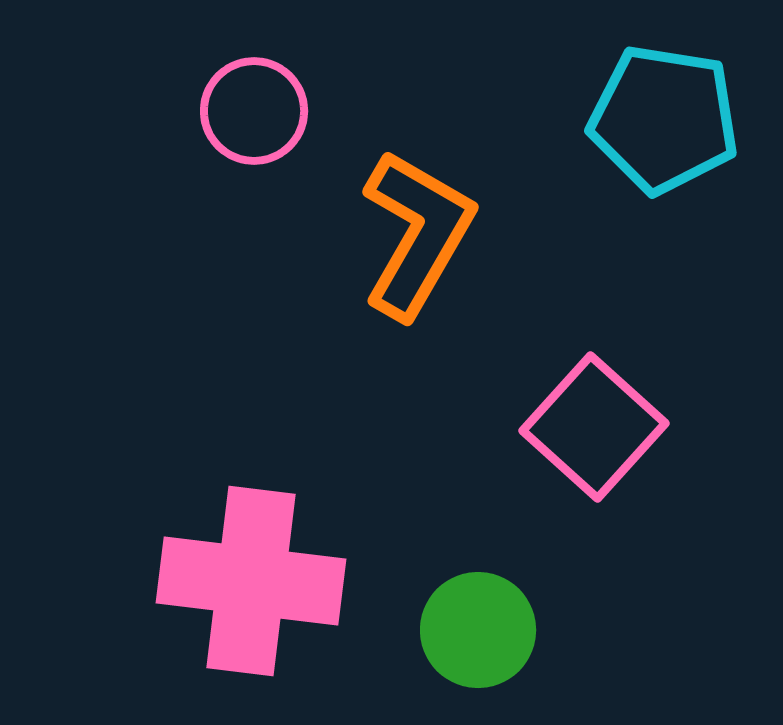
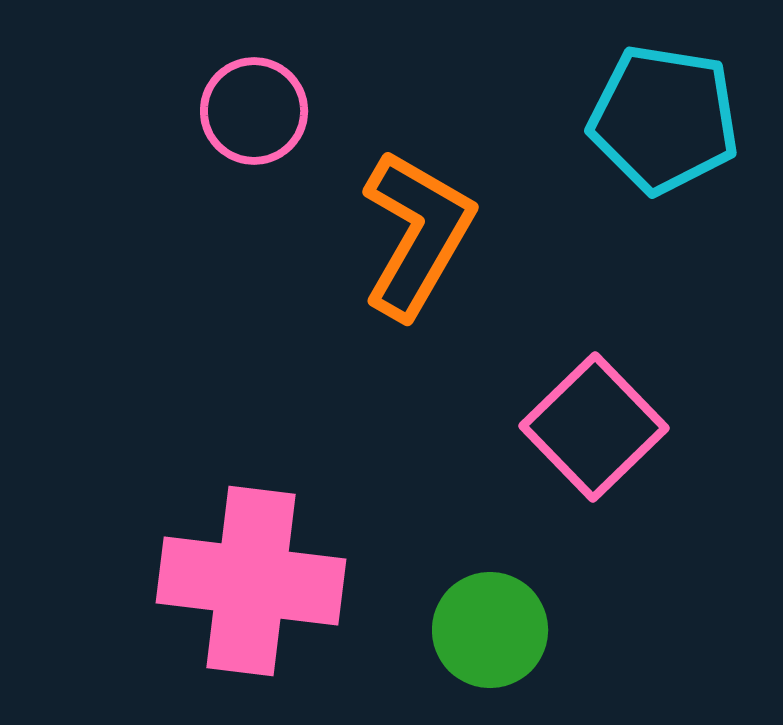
pink square: rotated 4 degrees clockwise
green circle: moved 12 px right
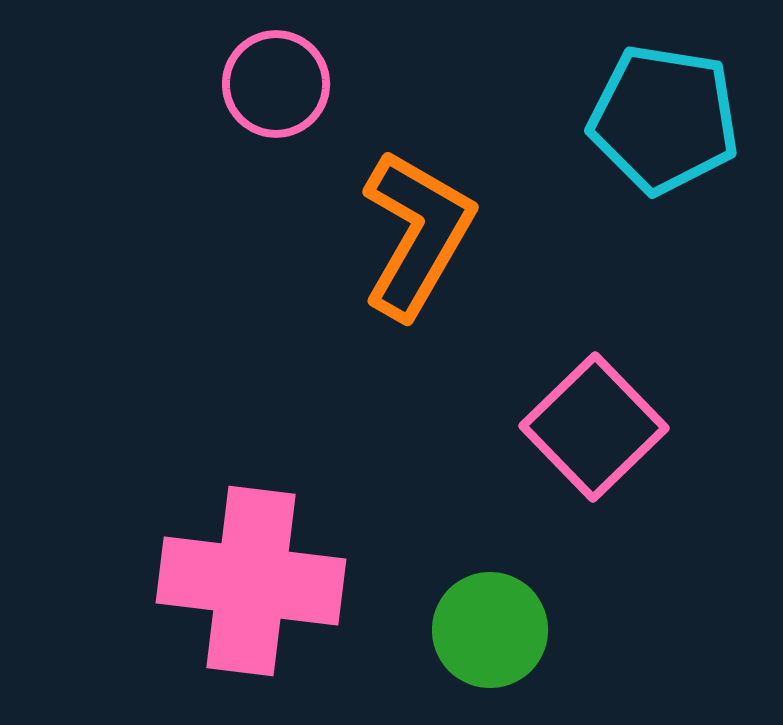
pink circle: moved 22 px right, 27 px up
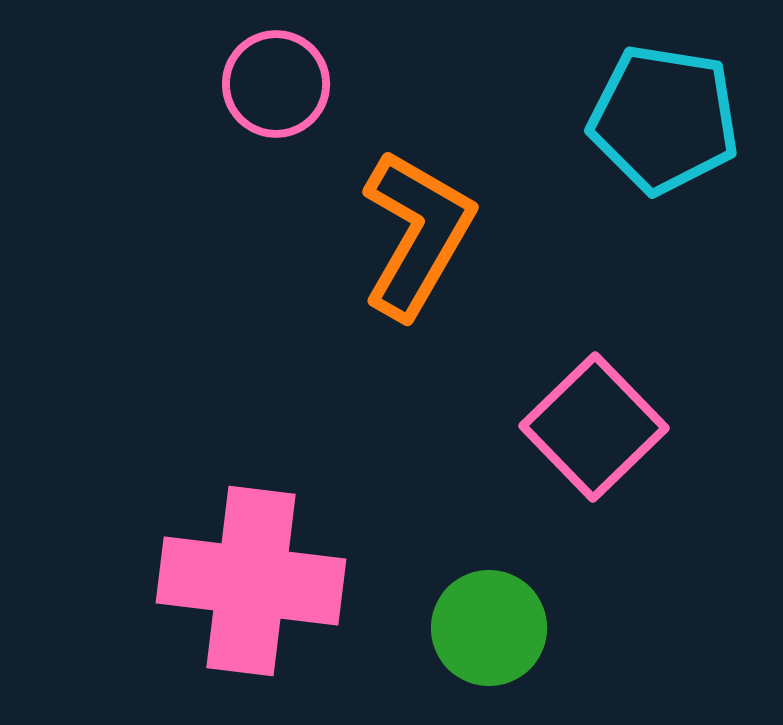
green circle: moved 1 px left, 2 px up
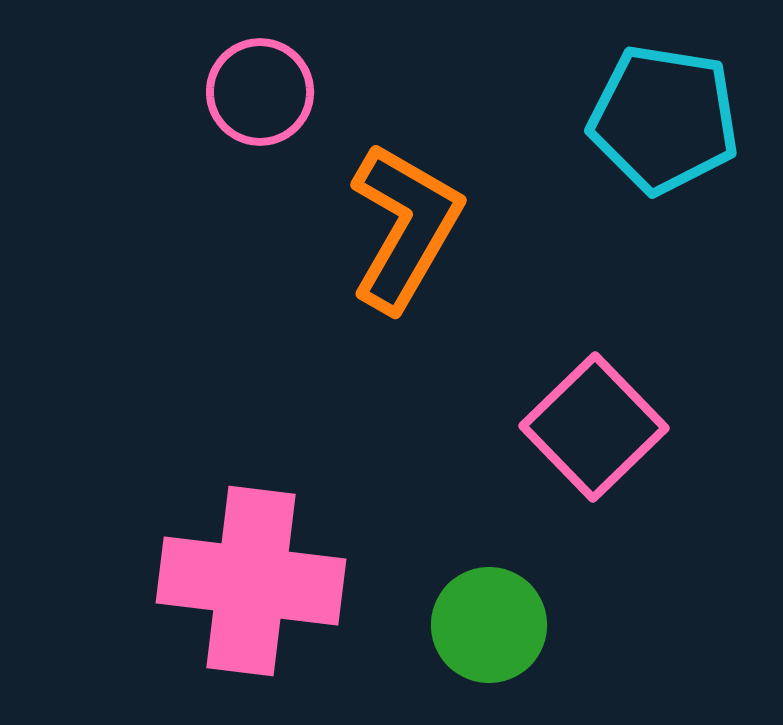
pink circle: moved 16 px left, 8 px down
orange L-shape: moved 12 px left, 7 px up
green circle: moved 3 px up
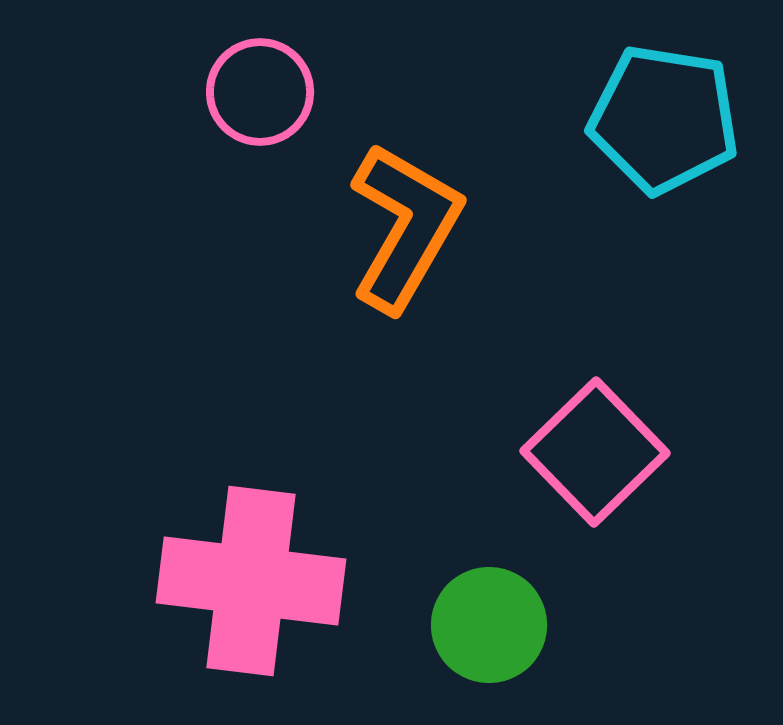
pink square: moved 1 px right, 25 px down
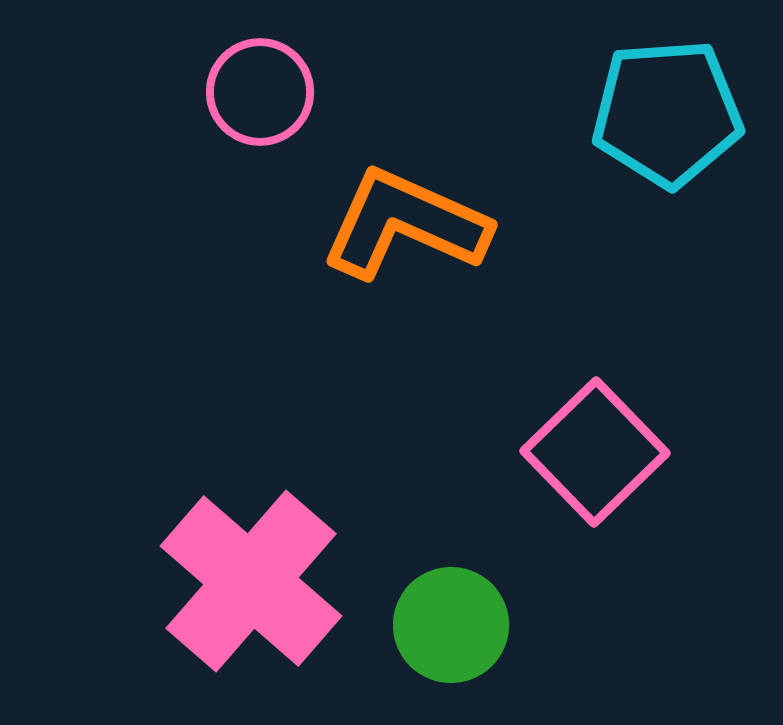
cyan pentagon: moved 3 px right, 6 px up; rotated 13 degrees counterclockwise
orange L-shape: moved 3 px up; rotated 96 degrees counterclockwise
pink cross: rotated 34 degrees clockwise
green circle: moved 38 px left
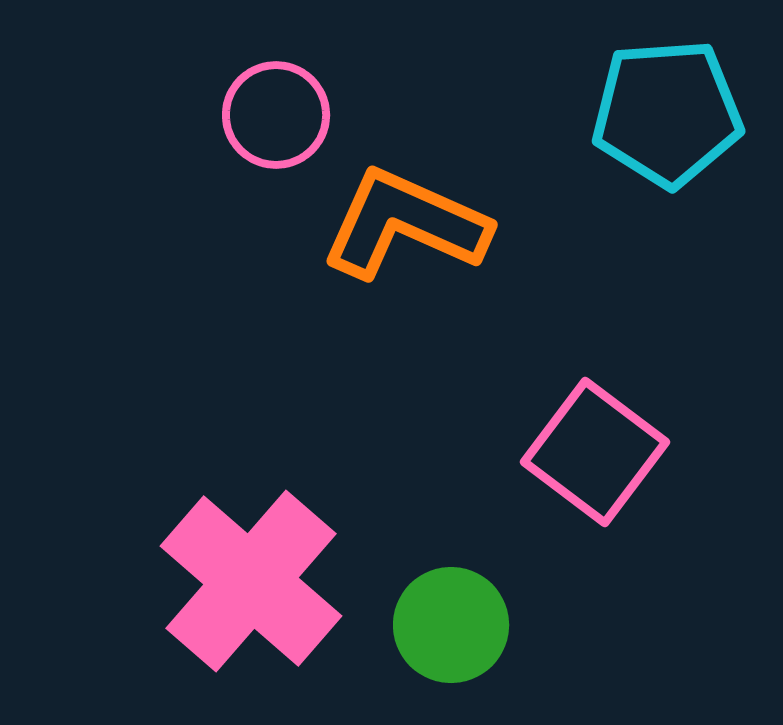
pink circle: moved 16 px right, 23 px down
pink square: rotated 9 degrees counterclockwise
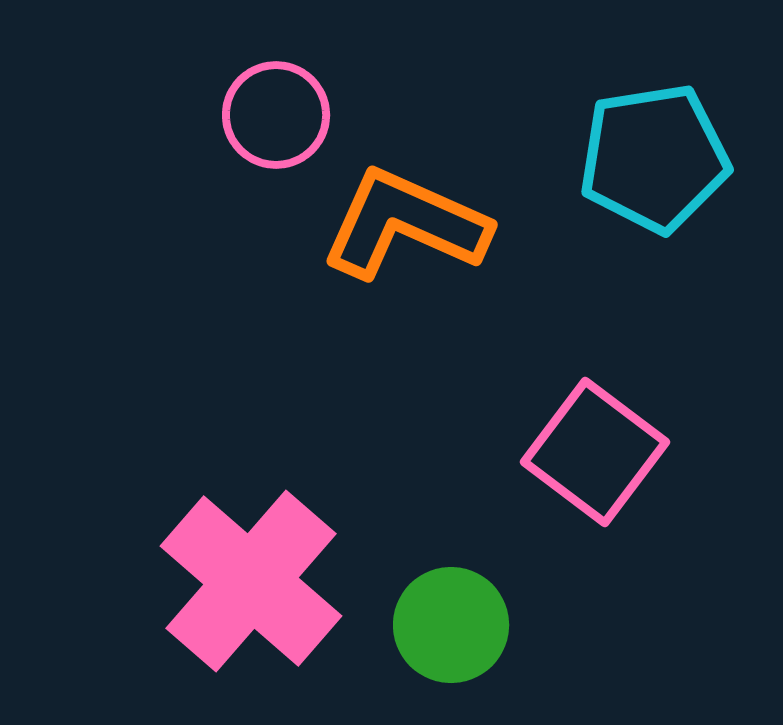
cyan pentagon: moved 13 px left, 45 px down; rotated 5 degrees counterclockwise
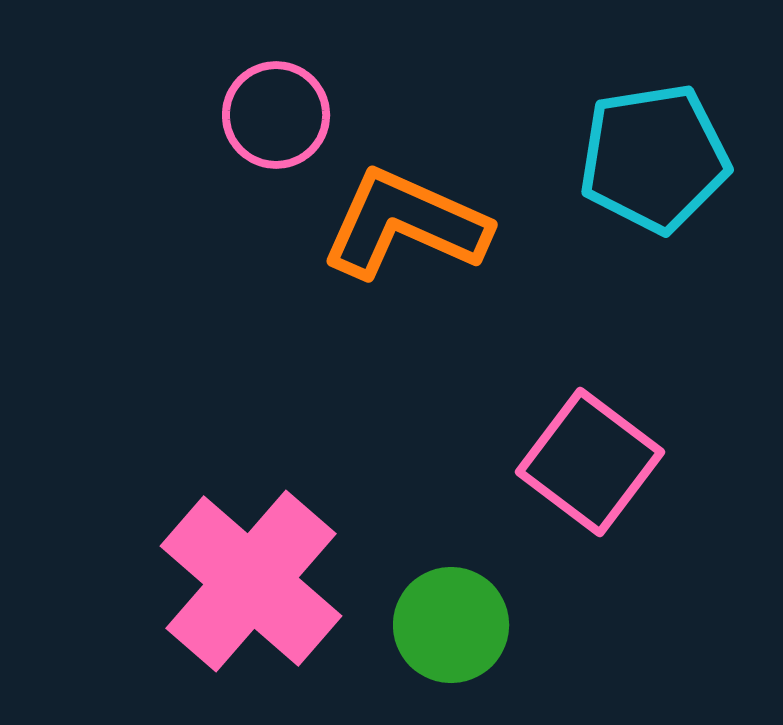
pink square: moved 5 px left, 10 px down
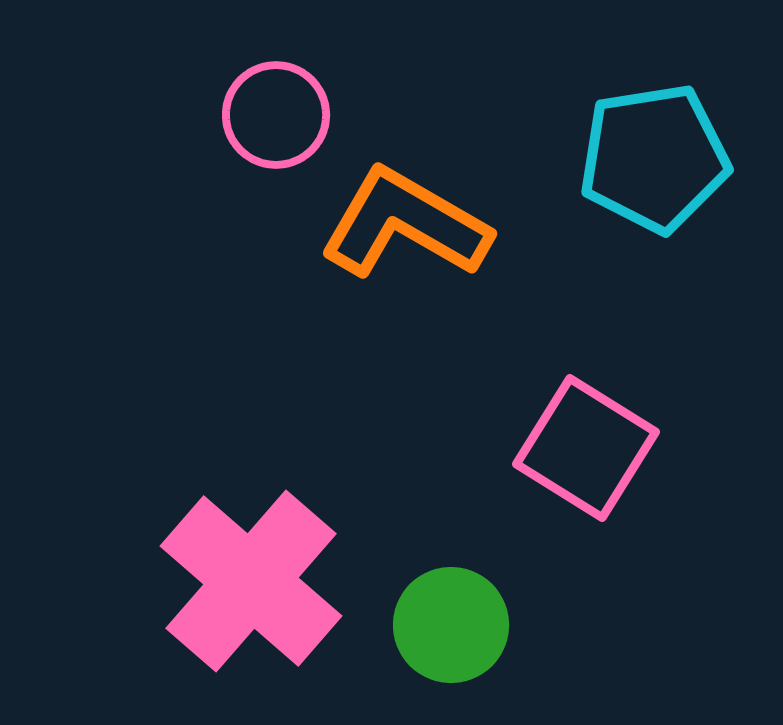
orange L-shape: rotated 6 degrees clockwise
pink square: moved 4 px left, 14 px up; rotated 5 degrees counterclockwise
